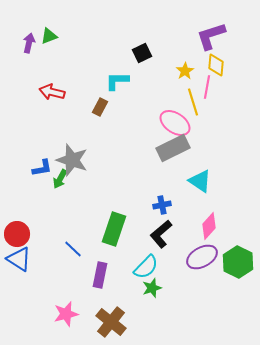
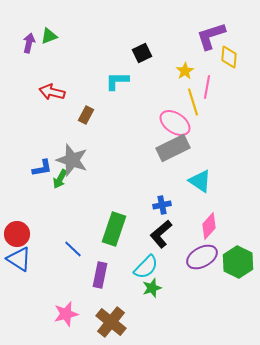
yellow diamond: moved 13 px right, 8 px up
brown rectangle: moved 14 px left, 8 px down
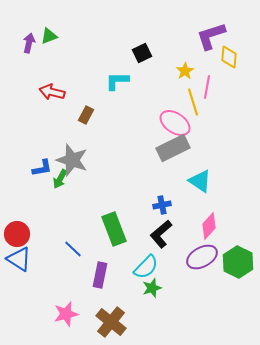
green rectangle: rotated 40 degrees counterclockwise
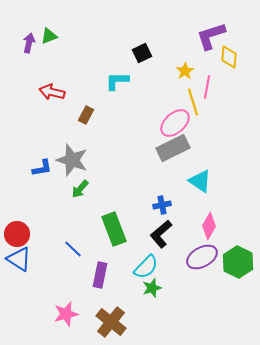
pink ellipse: rotated 76 degrees counterclockwise
green arrow: moved 20 px right, 10 px down; rotated 12 degrees clockwise
pink diamond: rotated 12 degrees counterclockwise
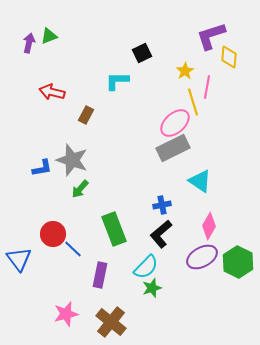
red circle: moved 36 px right
blue triangle: rotated 20 degrees clockwise
